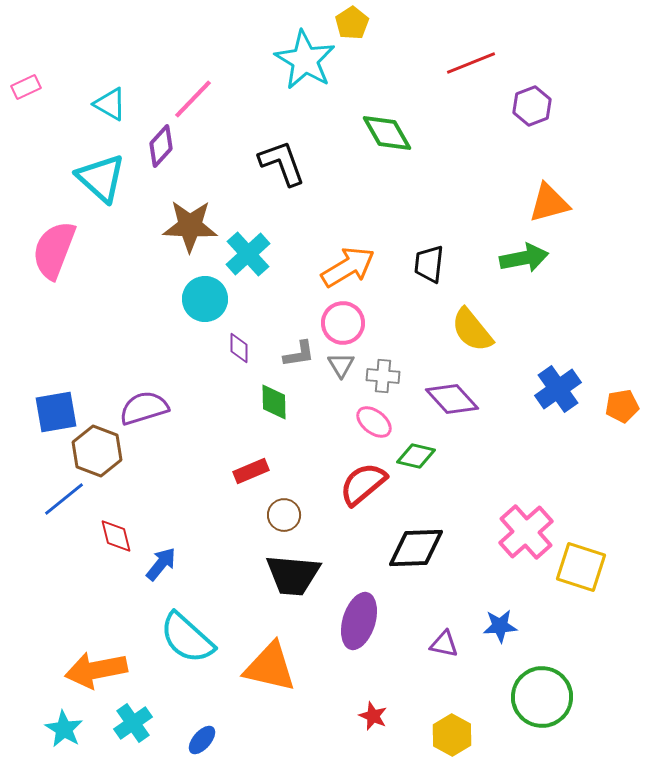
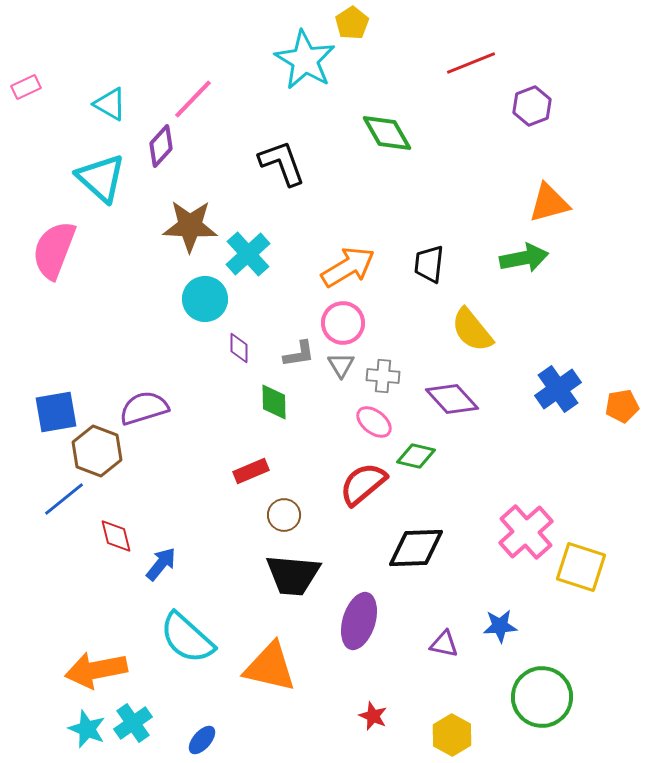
cyan star at (64, 729): moved 23 px right; rotated 9 degrees counterclockwise
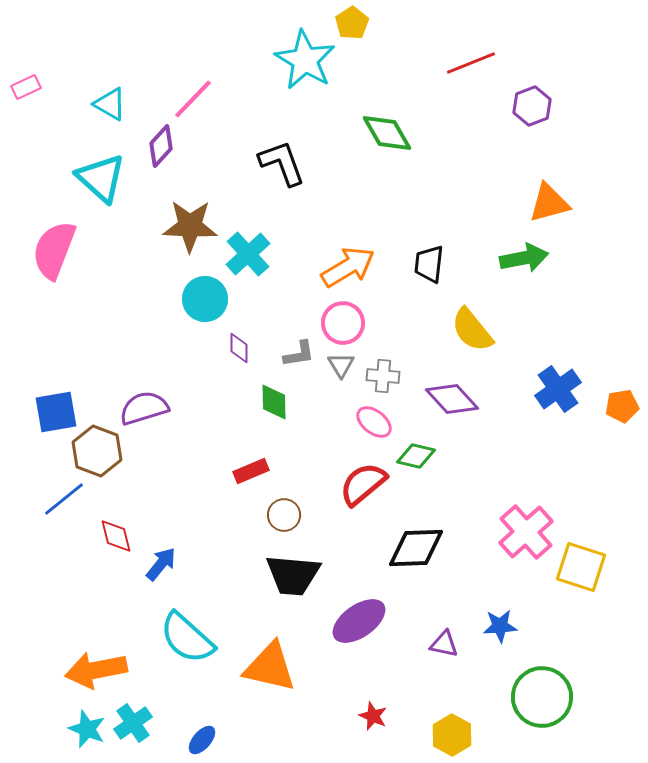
purple ellipse at (359, 621): rotated 38 degrees clockwise
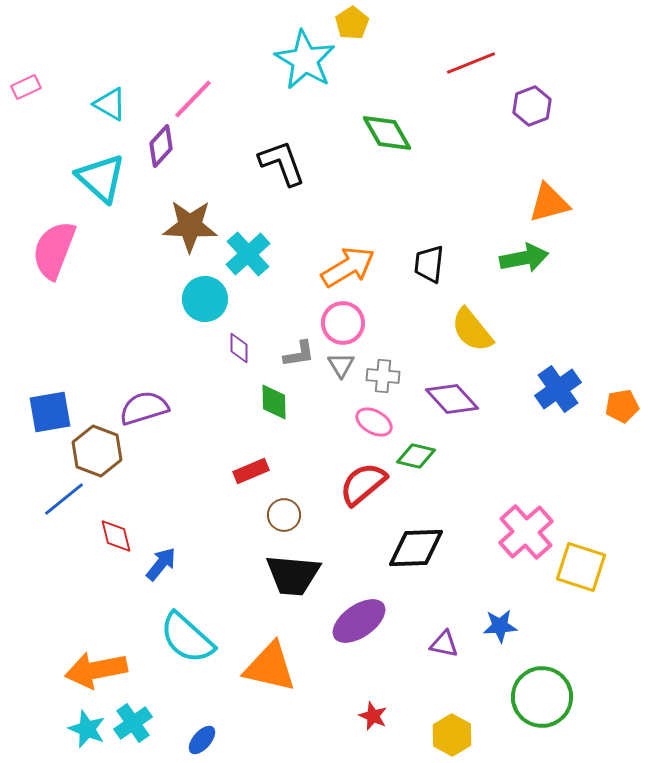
blue square at (56, 412): moved 6 px left
pink ellipse at (374, 422): rotated 9 degrees counterclockwise
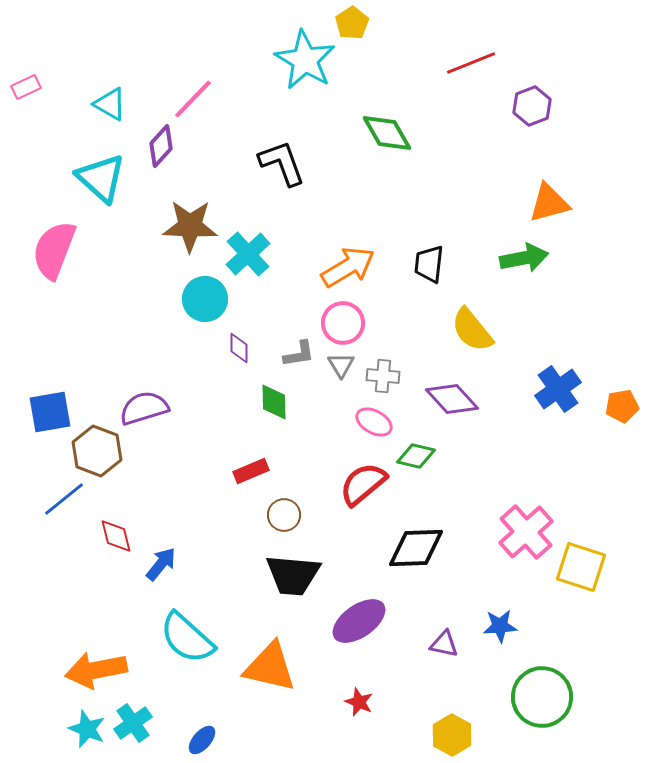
red star at (373, 716): moved 14 px left, 14 px up
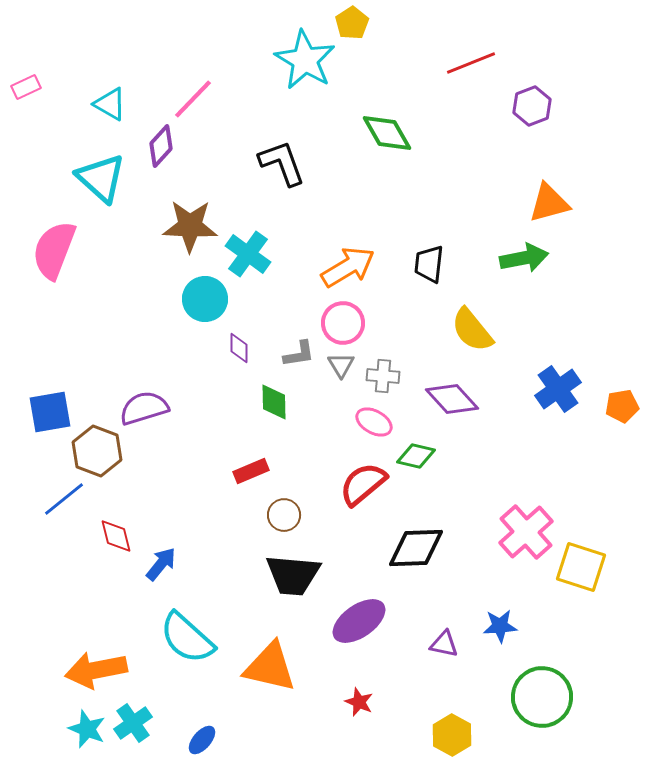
cyan cross at (248, 254): rotated 12 degrees counterclockwise
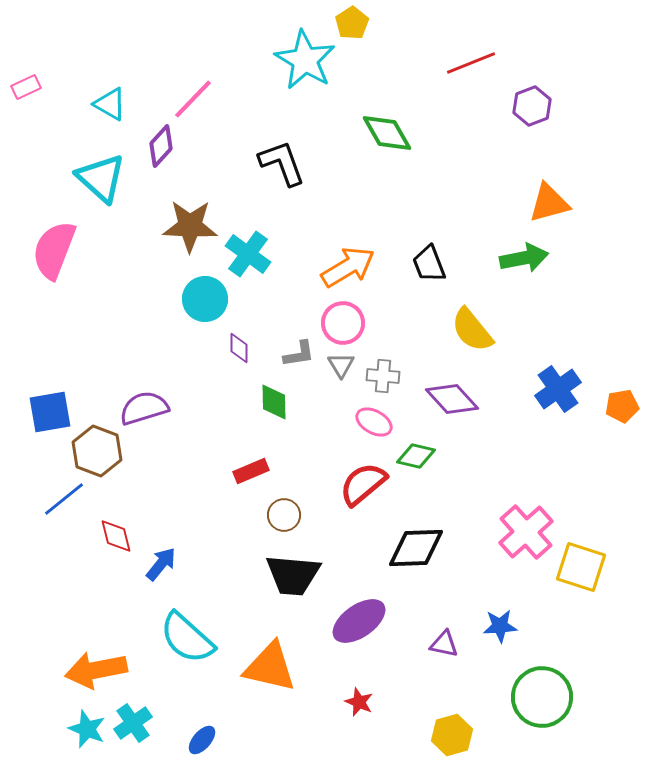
black trapezoid at (429, 264): rotated 27 degrees counterclockwise
yellow hexagon at (452, 735): rotated 15 degrees clockwise
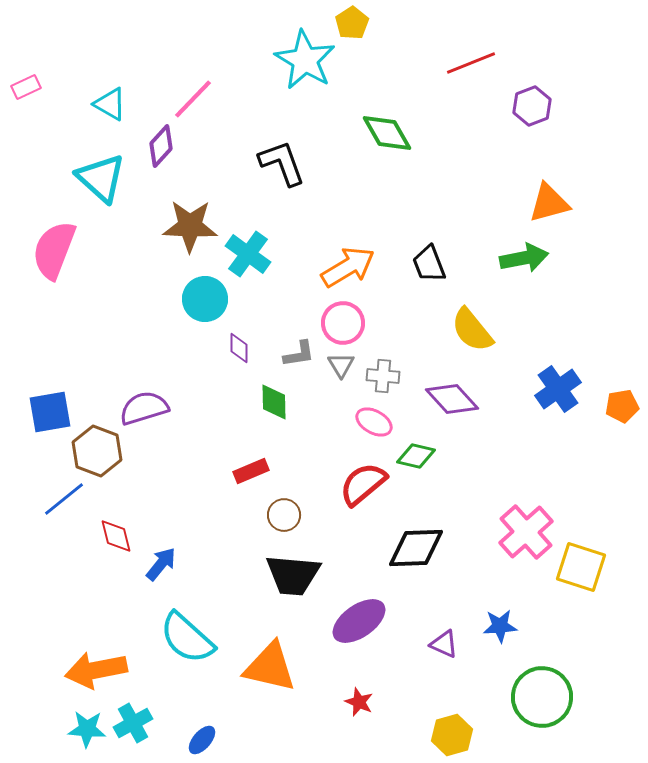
purple triangle at (444, 644): rotated 12 degrees clockwise
cyan cross at (133, 723): rotated 6 degrees clockwise
cyan star at (87, 729): rotated 18 degrees counterclockwise
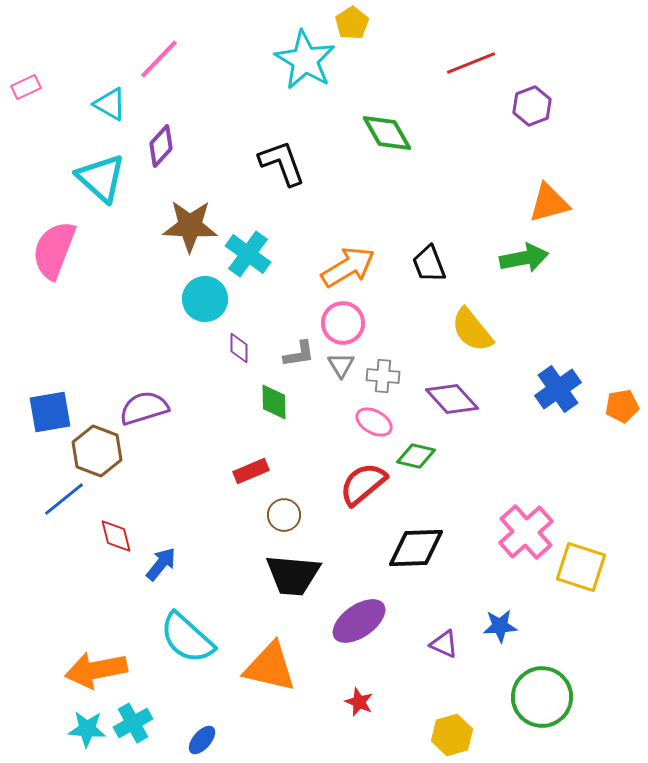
pink line at (193, 99): moved 34 px left, 40 px up
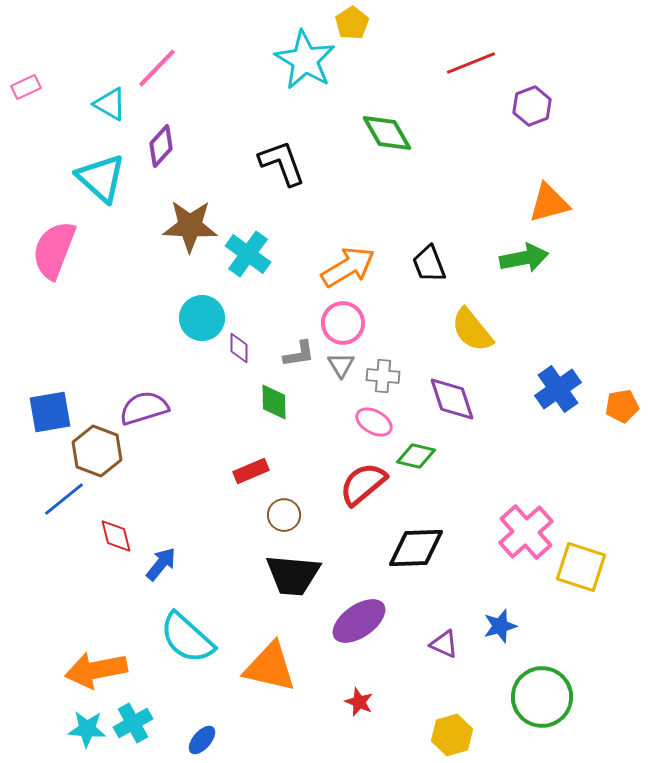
pink line at (159, 59): moved 2 px left, 9 px down
cyan circle at (205, 299): moved 3 px left, 19 px down
purple diamond at (452, 399): rotated 24 degrees clockwise
blue star at (500, 626): rotated 12 degrees counterclockwise
